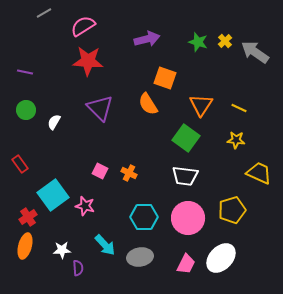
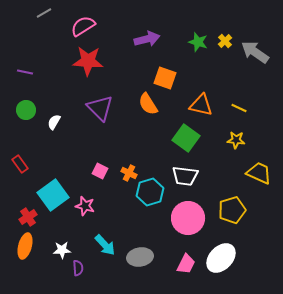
orange triangle: rotated 50 degrees counterclockwise
cyan hexagon: moved 6 px right, 25 px up; rotated 16 degrees counterclockwise
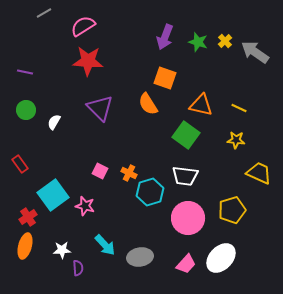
purple arrow: moved 18 px right, 2 px up; rotated 125 degrees clockwise
green square: moved 3 px up
pink trapezoid: rotated 15 degrees clockwise
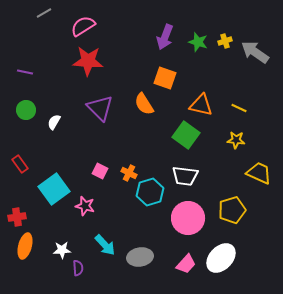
yellow cross: rotated 24 degrees clockwise
orange semicircle: moved 4 px left
cyan square: moved 1 px right, 6 px up
red cross: moved 11 px left; rotated 24 degrees clockwise
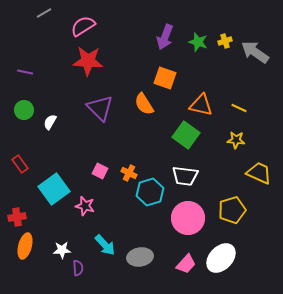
green circle: moved 2 px left
white semicircle: moved 4 px left
